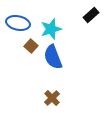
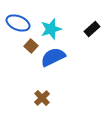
black rectangle: moved 1 px right, 14 px down
blue ellipse: rotated 10 degrees clockwise
blue semicircle: rotated 85 degrees clockwise
brown cross: moved 10 px left
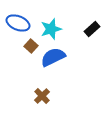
brown cross: moved 2 px up
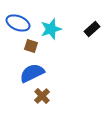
brown square: rotated 24 degrees counterclockwise
blue semicircle: moved 21 px left, 16 px down
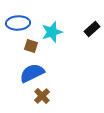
blue ellipse: rotated 25 degrees counterclockwise
cyan star: moved 1 px right, 3 px down
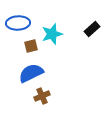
cyan star: moved 2 px down
brown square: rotated 32 degrees counterclockwise
blue semicircle: moved 1 px left
brown cross: rotated 21 degrees clockwise
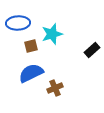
black rectangle: moved 21 px down
brown cross: moved 13 px right, 8 px up
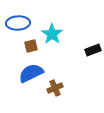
cyan star: rotated 20 degrees counterclockwise
black rectangle: moved 1 px right; rotated 21 degrees clockwise
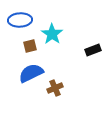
blue ellipse: moved 2 px right, 3 px up
brown square: moved 1 px left
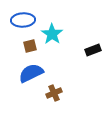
blue ellipse: moved 3 px right
brown cross: moved 1 px left, 5 px down
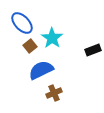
blue ellipse: moved 1 px left, 3 px down; rotated 50 degrees clockwise
cyan star: moved 4 px down
brown square: rotated 24 degrees counterclockwise
blue semicircle: moved 10 px right, 3 px up
